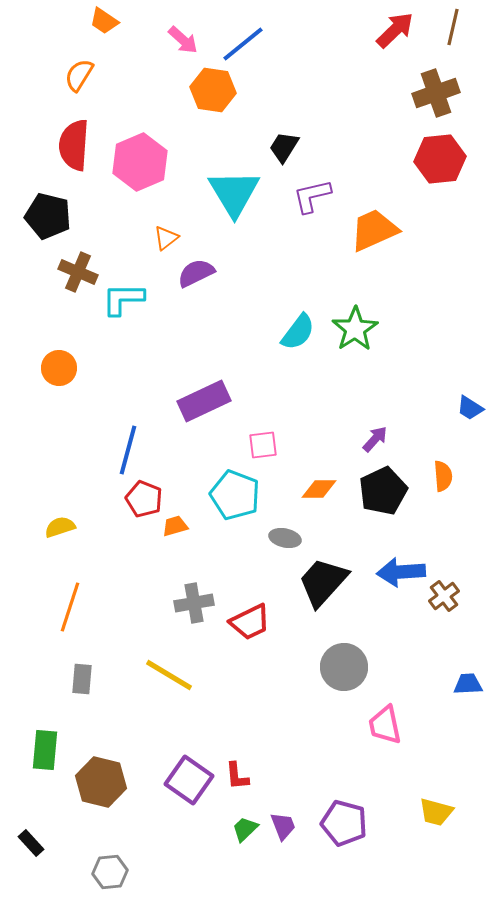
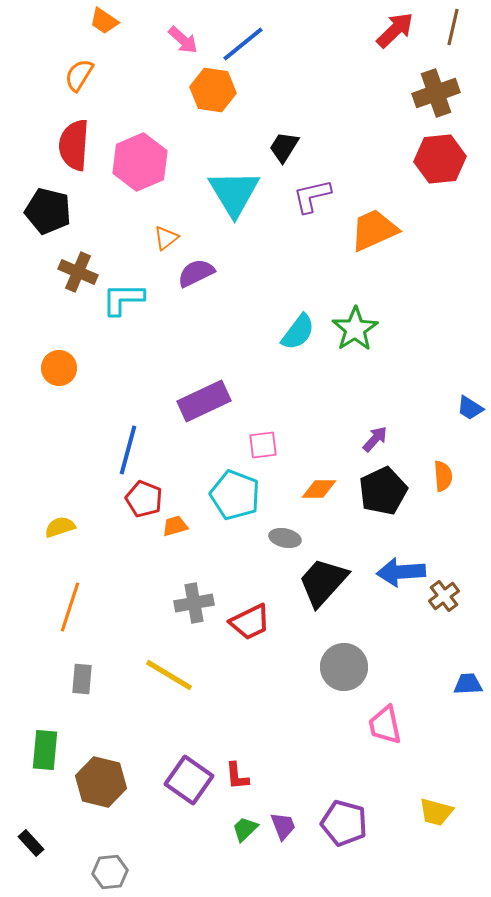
black pentagon at (48, 216): moved 5 px up
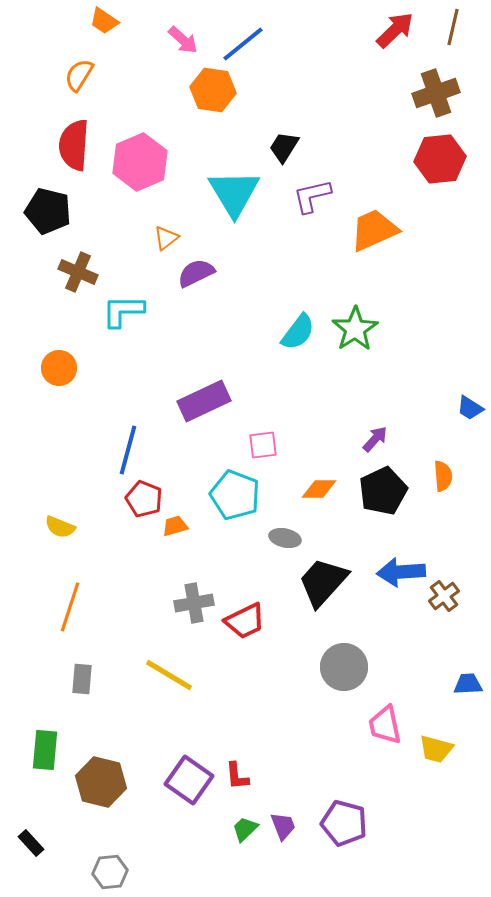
cyan L-shape at (123, 299): moved 12 px down
yellow semicircle at (60, 527): rotated 140 degrees counterclockwise
red trapezoid at (250, 622): moved 5 px left, 1 px up
yellow trapezoid at (436, 812): moved 63 px up
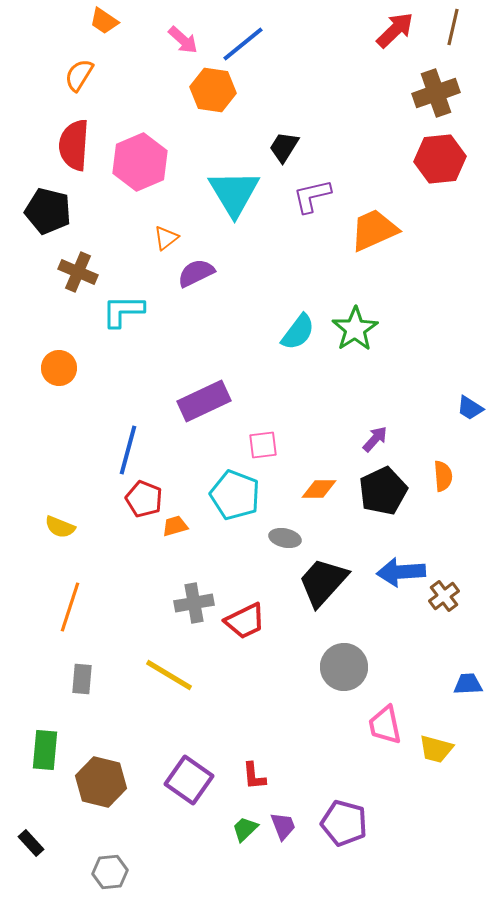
red L-shape at (237, 776): moved 17 px right
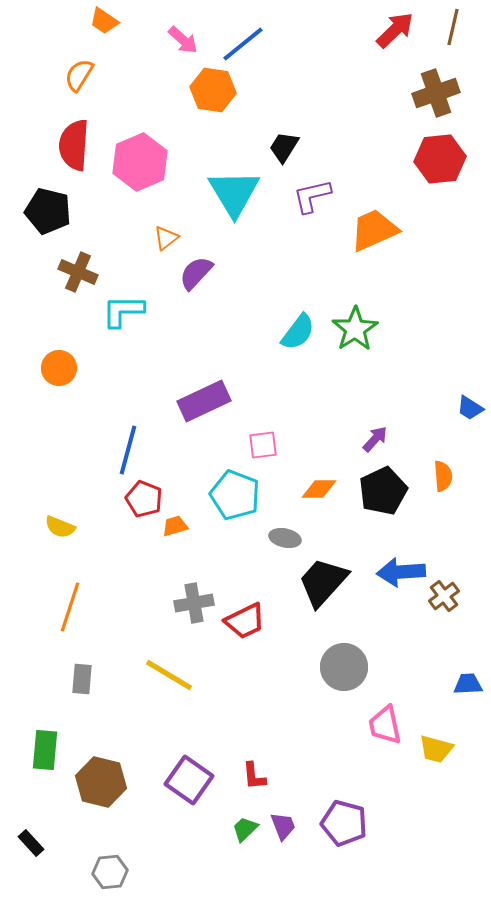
purple semicircle at (196, 273): rotated 21 degrees counterclockwise
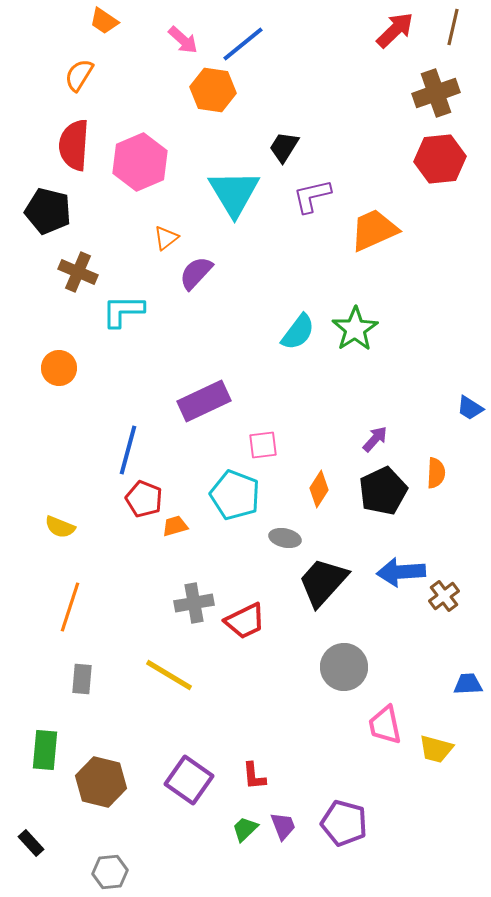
orange semicircle at (443, 476): moved 7 px left, 3 px up; rotated 8 degrees clockwise
orange diamond at (319, 489): rotated 57 degrees counterclockwise
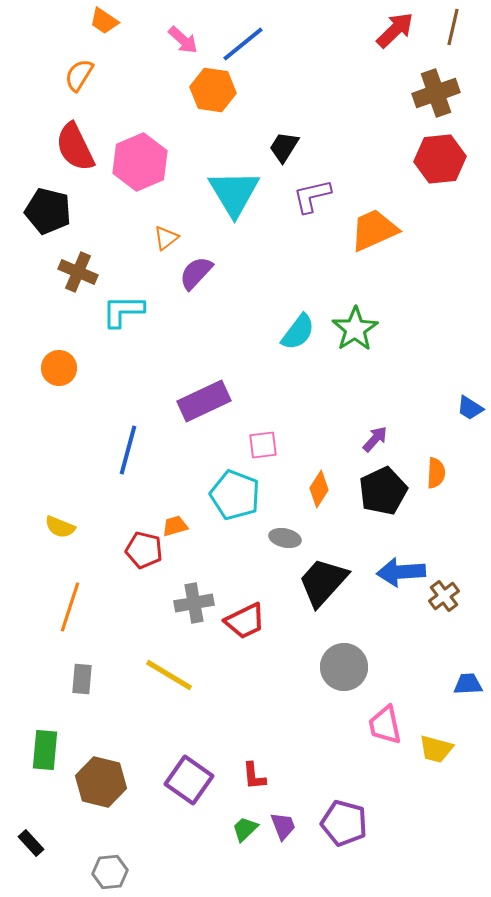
red semicircle at (74, 145): moved 1 px right, 2 px down; rotated 30 degrees counterclockwise
red pentagon at (144, 499): moved 51 px down; rotated 9 degrees counterclockwise
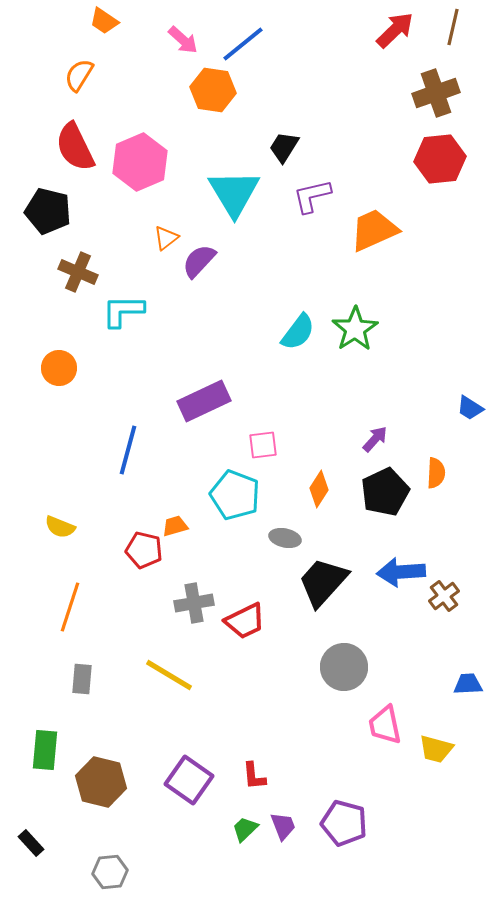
purple semicircle at (196, 273): moved 3 px right, 12 px up
black pentagon at (383, 491): moved 2 px right, 1 px down
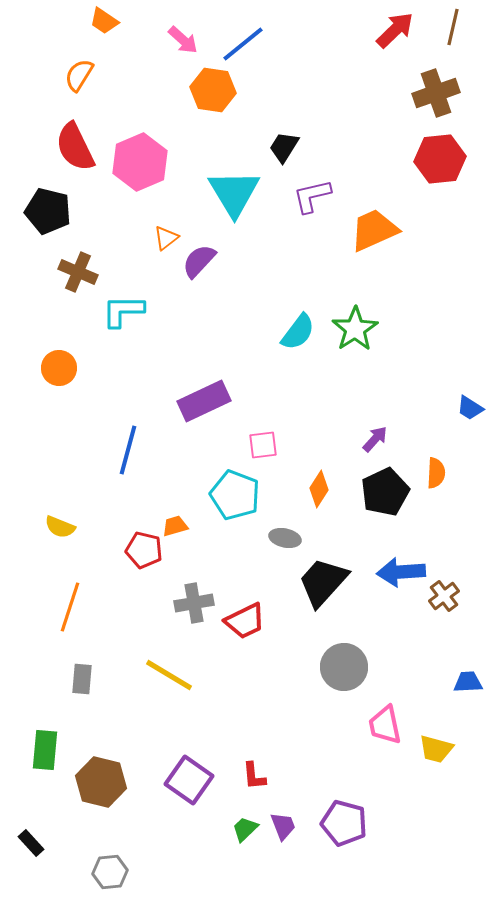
blue trapezoid at (468, 684): moved 2 px up
